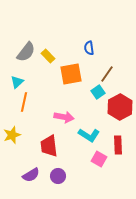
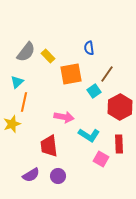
cyan square: moved 4 px left, 1 px up
yellow star: moved 11 px up
red rectangle: moved 1 px right, 1 px up
pink square: moved 2 px right
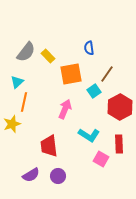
pink arrow: moved 1 px right, 8 px up; rotated 78 degrees counterclockwise
